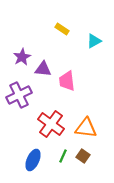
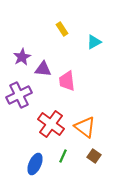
yellow rectangle: rotated 24 degrees clockwise
cyan triangle: moved 1 px down
orange triangle: moved 1 px left, 1 px up; rotated 30 degrees clockwise
brown square: moved 11 px right
blue ellipse: moved 2 px right, 4 px down
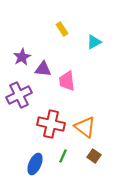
red cross: rotated 24 degrees counterclockwise
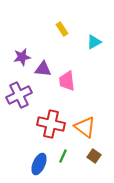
purple star: rotated 18 degrees clockwise
blue ellipse: moved 4 px right
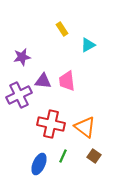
cyan triangle: moved 6 px left, 3 px down
purple triangle: moved 12 px down
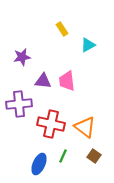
purple cross: moved 9 px down; rotated 20 degrees clockwise
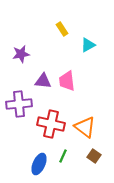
purple star: moved 1 px left, 3 px up
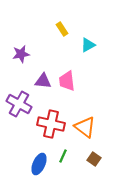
purple cross: rotated 35 degrees clockwise
brown square: moved 3 px down
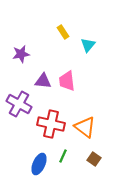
yellow rectangle: moved 1 px right, 3 px down
cyan triangle: rotated 21 degrees counterclockwise
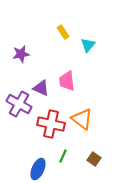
purple triangle: moved 2 px left, 7 px down; rotated 18 degrees clockwise
orange triangle: moved 3 px left, 8 px up
blue ellipse: moved 1 px left, 5 px down
